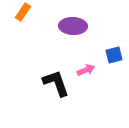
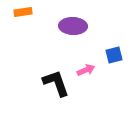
orange rectangle: rotated 48 degrees clockwise
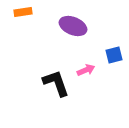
purple ellipse: rotated 20 degrees clockwise
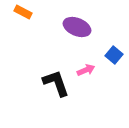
orange rectangle: rotated 36 degrees clockwise
purple ellipse: moved 4 px right, 1 px down
blue square: rotated 36 degrees counterclockwise
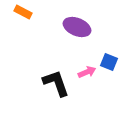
blue square: moved 5 px left, 7 px down; rotated 18 degrees counterclockwise
pink arrow: moved 1 px right, 2 px down
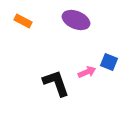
orange rectangle: moved 9 px down
purple ellipse: moved 1 px left, 7 px up
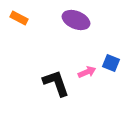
orange rectangle: moved 4 px left, 3 px up
blue square: moved 2 px right, 1 px down
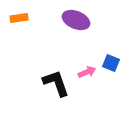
orange rectangle: rotated 36 degrees counterclockwise
